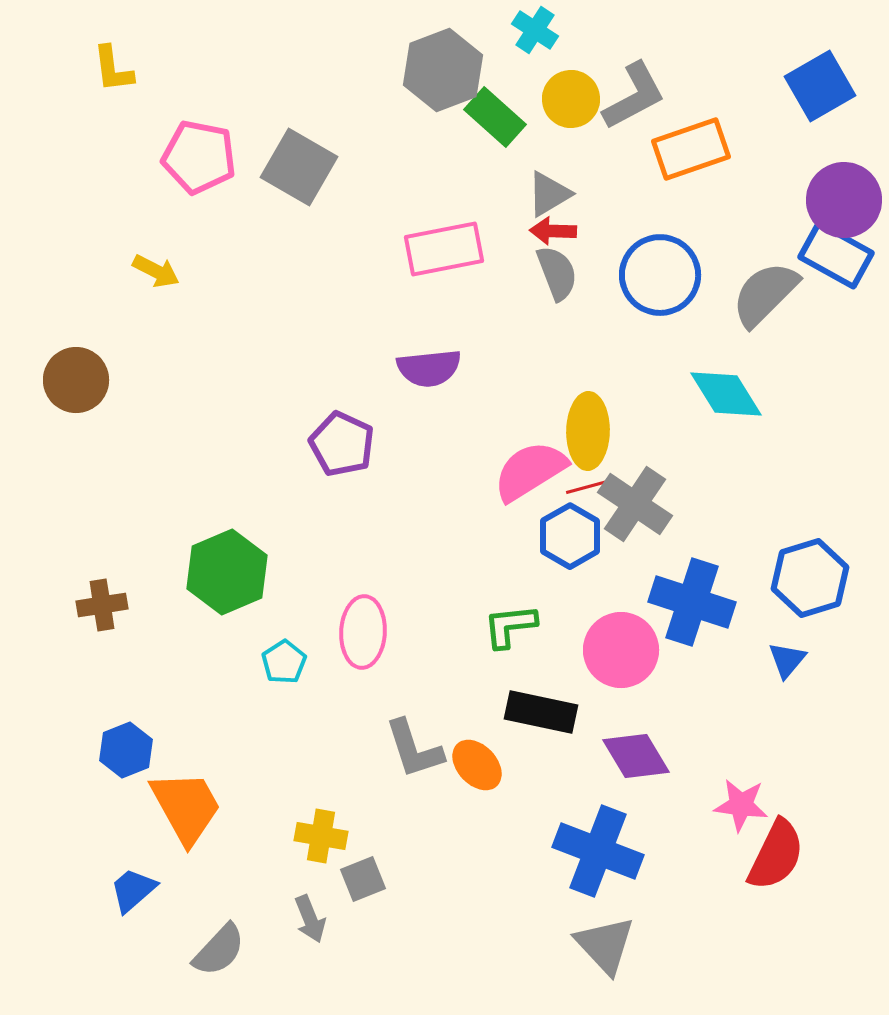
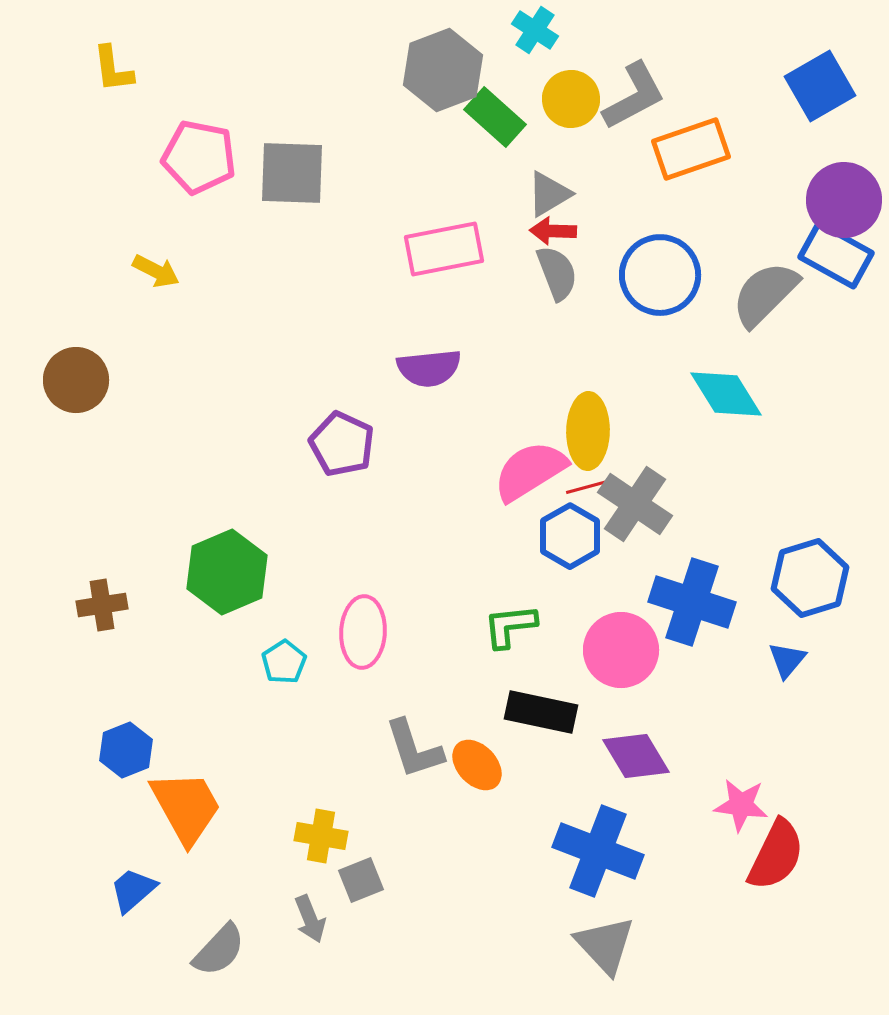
gray square at (299, 167): moved 7 px left, 6 px down; rotated 28 degrees counterclockwise
gray square at (363, 879): moved 2 px left, 1 px down
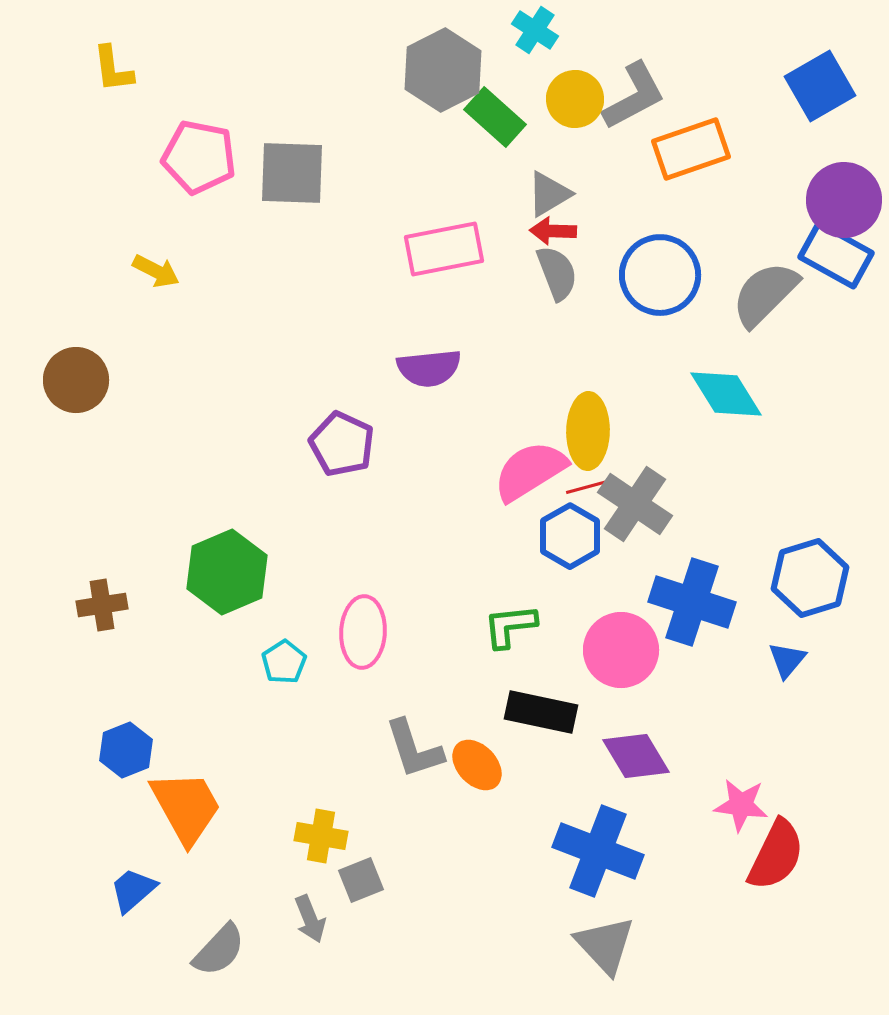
gray hexagon at (443, 70): rotated 6 degrees counterclockwise
yellow circle at (571, 99): moved 4 px right
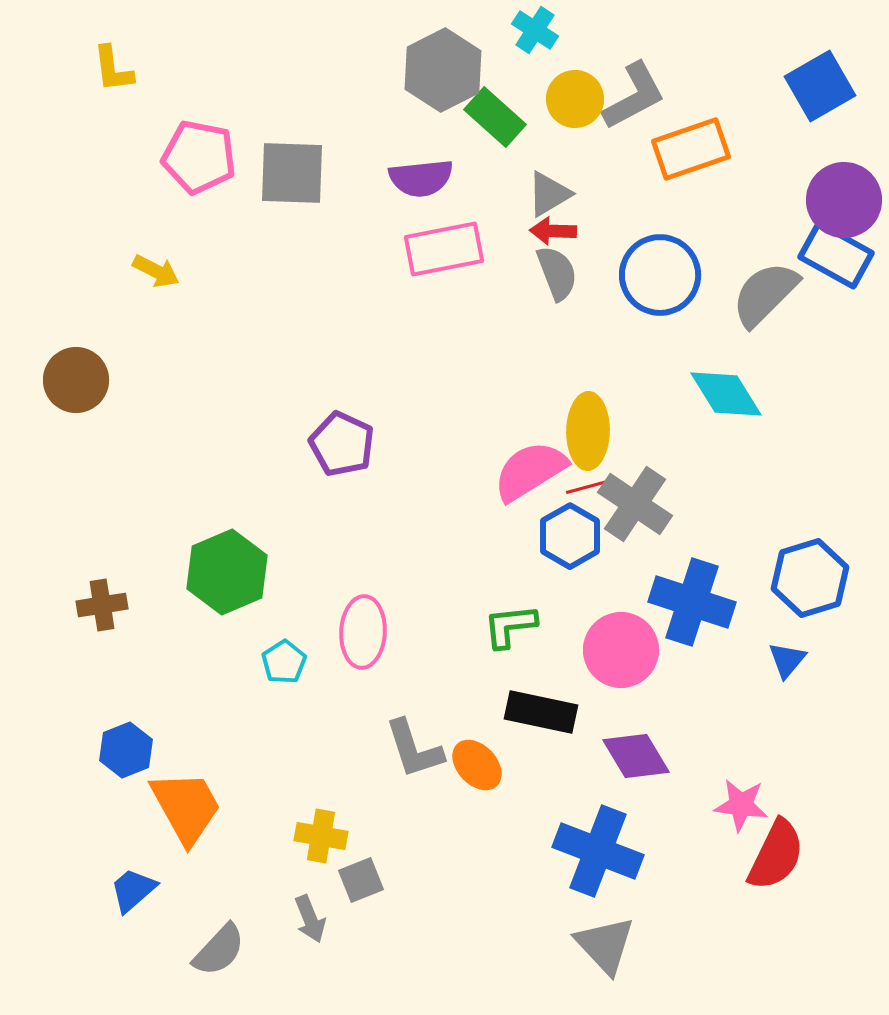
purple semicircle at (429, 368): moved 8 px left, 190 px up
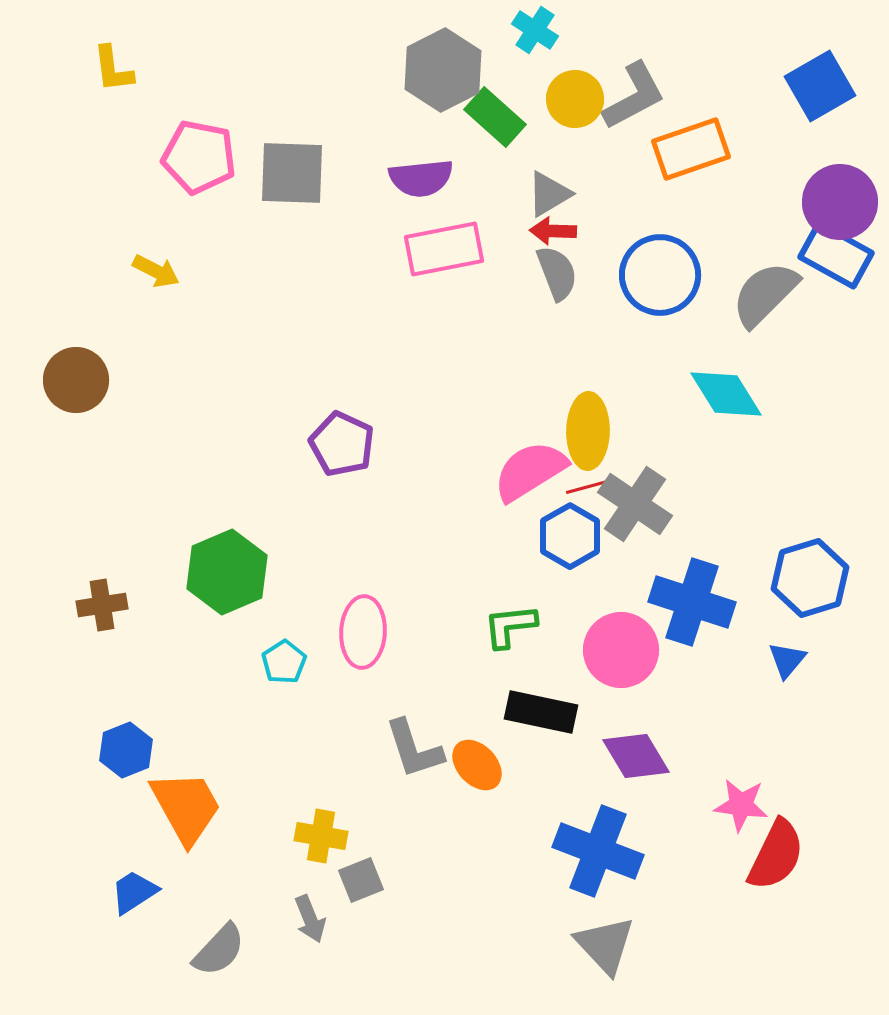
purple circle at (844, 200): moved 4 px left, 2 px down
blue trapezoid at (133, 890): moved 1 px right, 2 px down; rotated 8 degrees clockwise
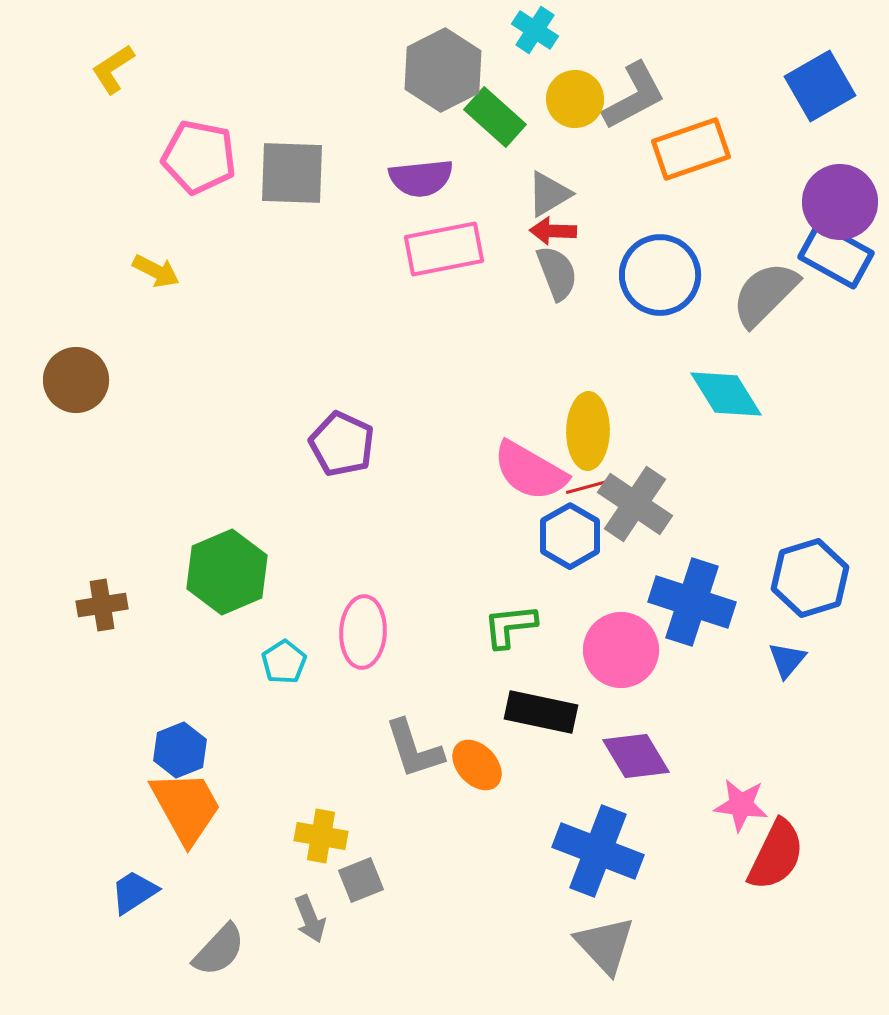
yellow L-shape at (113, 69): rotated 64 degrees clockwise
pink semicircle at (530, 471): rotated 118 degrees counterclockwise
blue hexagon at (126, 750): moved 54 px right
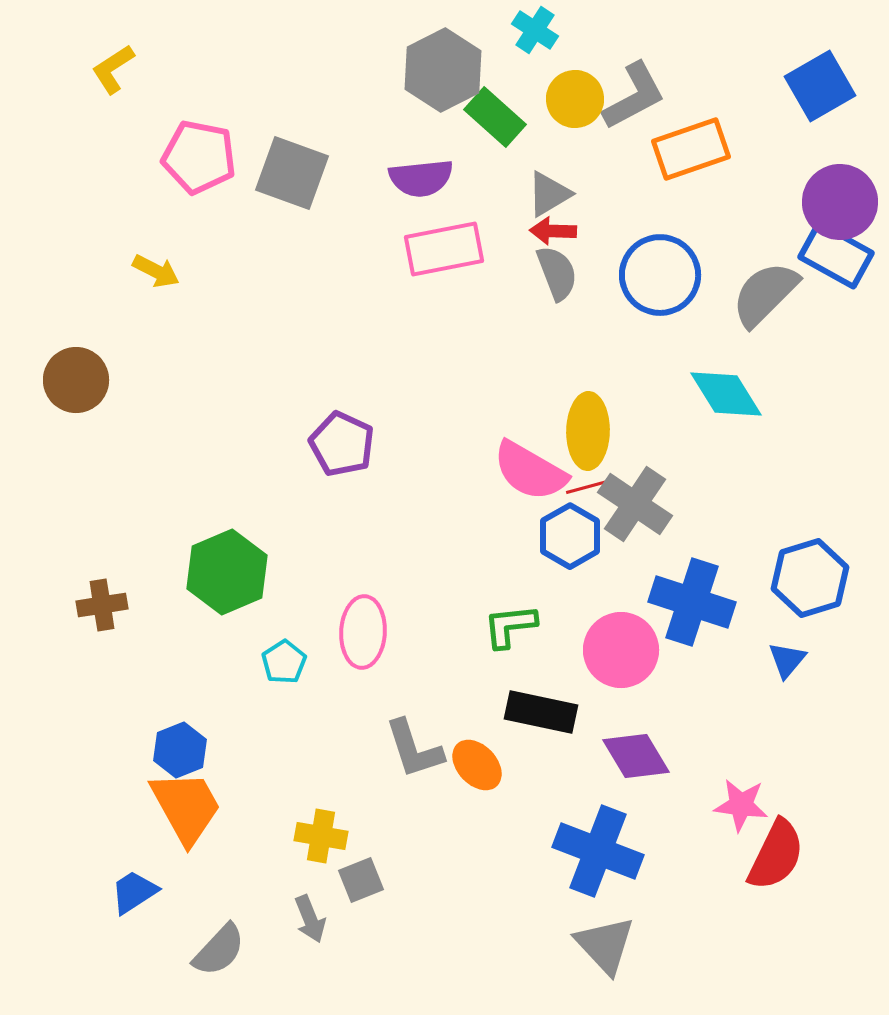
gray square at (292, 173): rotated 18 degrees clockwise
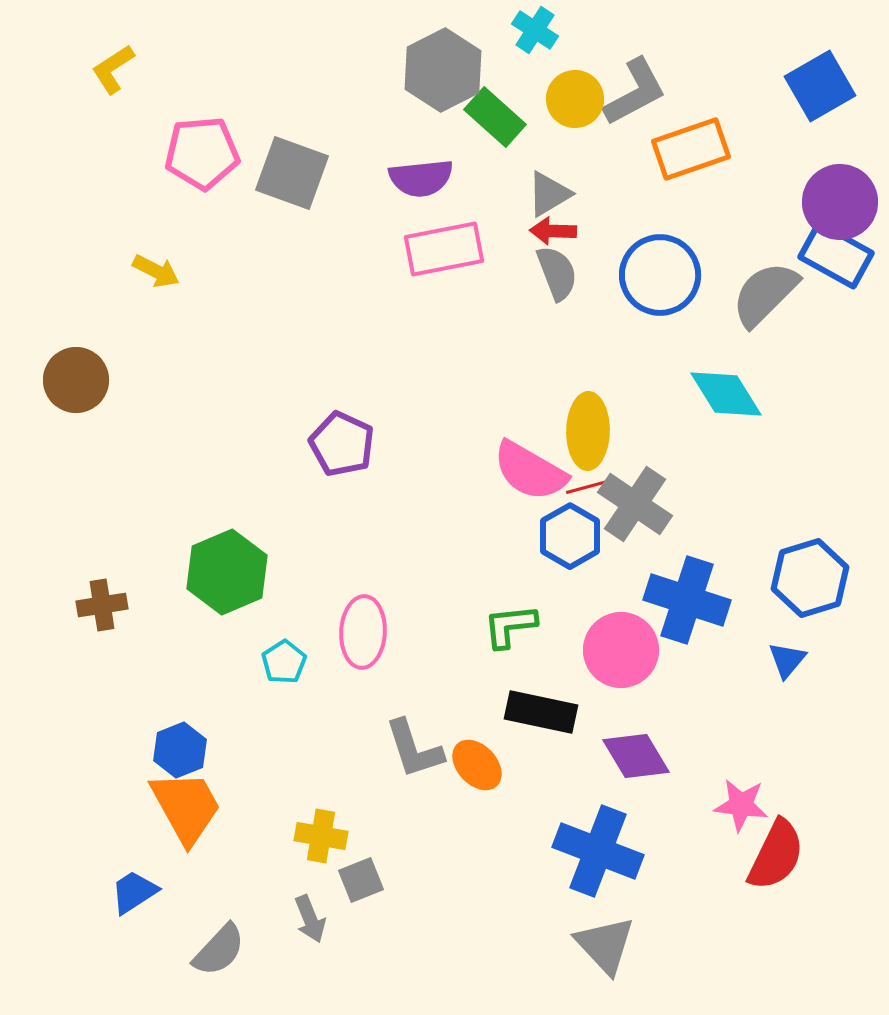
gray L-shape at (634, 96): moved 1 px right, 4 px up
pink pentagon at (199, 157): moved 3 px right, 4 px up; rotated 16 degrees counterclockwise
blue cross at (692, 602): moved 5 px left, 2 px up
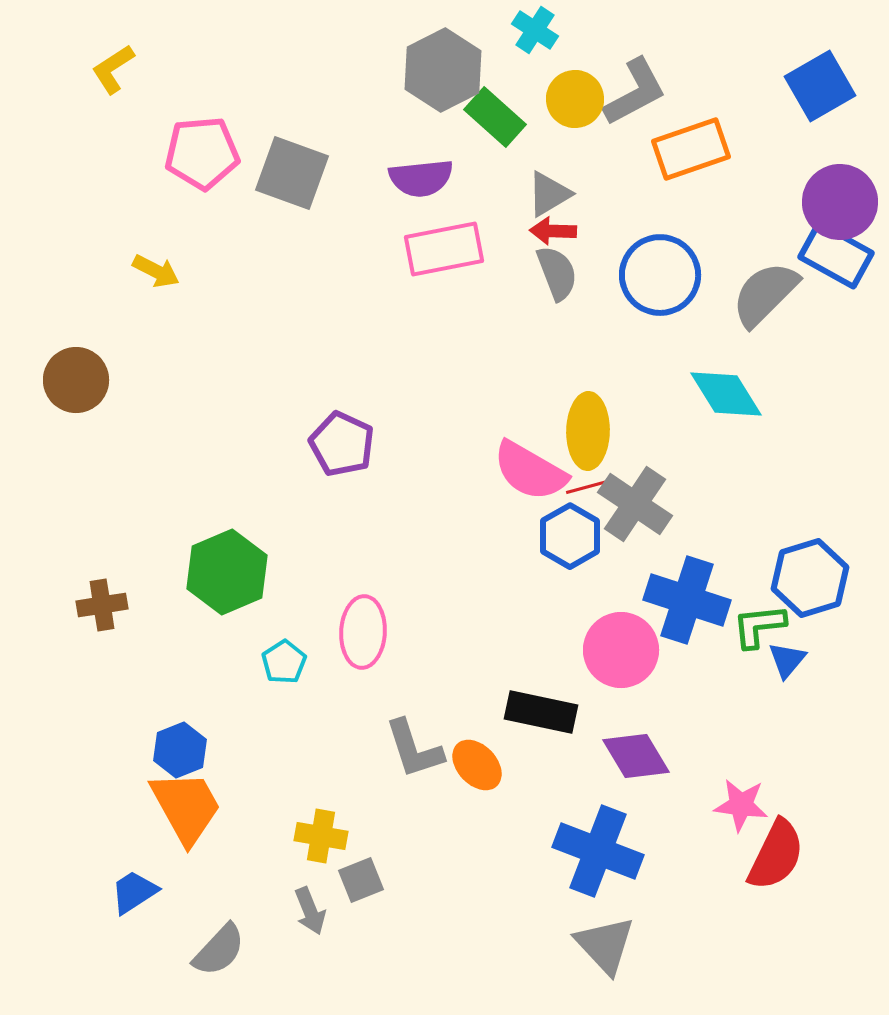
green L-shape at (510, 626): moved 249 px right
gray arrow at (310, 919): moved 8 px up
